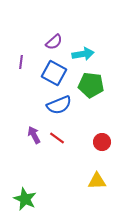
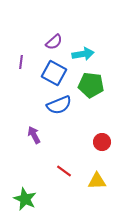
red line: moved 7 px right, 33 px down
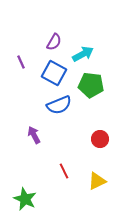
purple semicircle: rotated 18 degrees counterclockwise
cyan arrow: rotated 20 degrees counterclockwise
purple line: rotated 32 degrees counterclockwise
red circle: moved 2 px left, 3 px up
red line: rotated 28 degrees clockwise
yellow triangle: rotated 24 degrees counterclockwise
